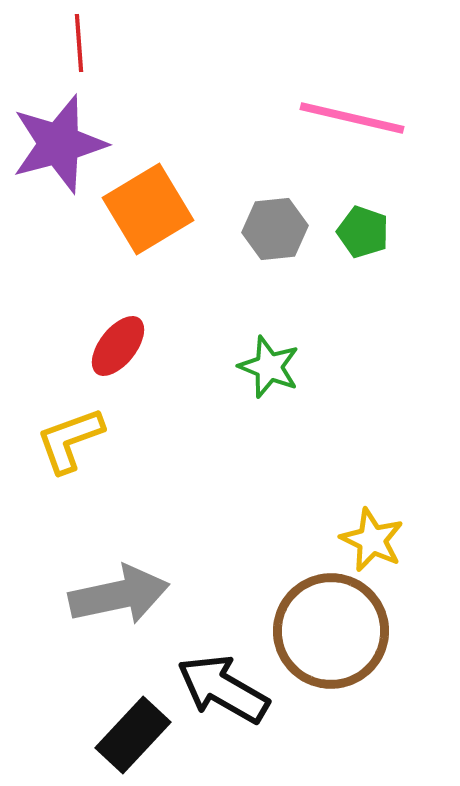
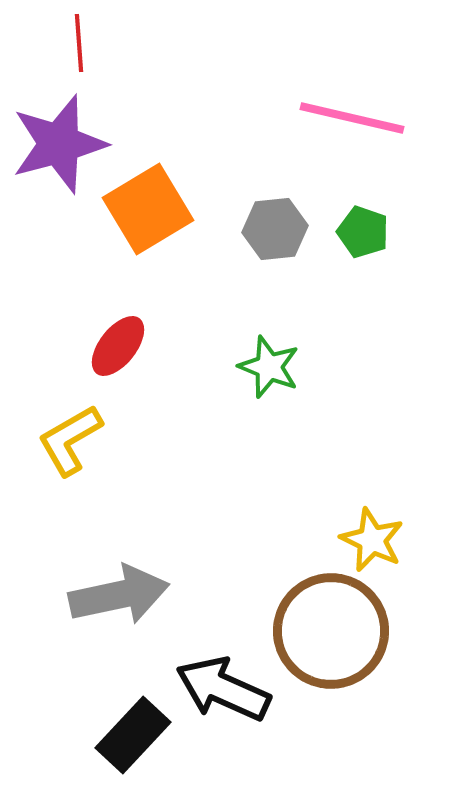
yellow L-shape: rotated 10 degrees counterclockwise
black arrow: rotated 6 degrees counterclockwise
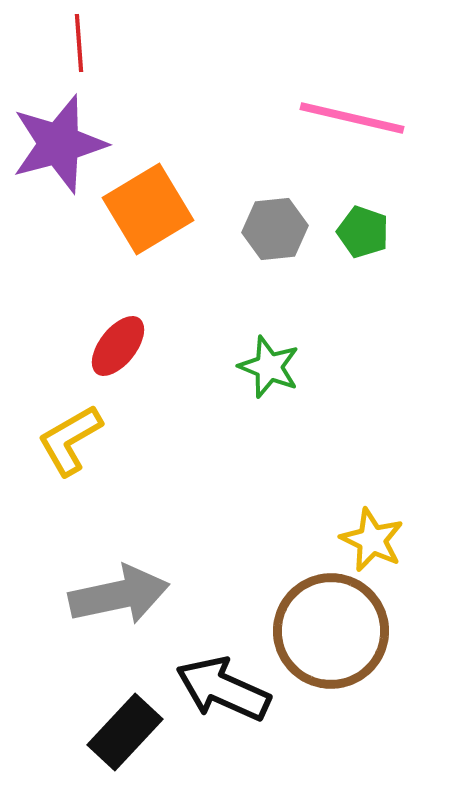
black rectangle: moved 8 px left, 3 px up
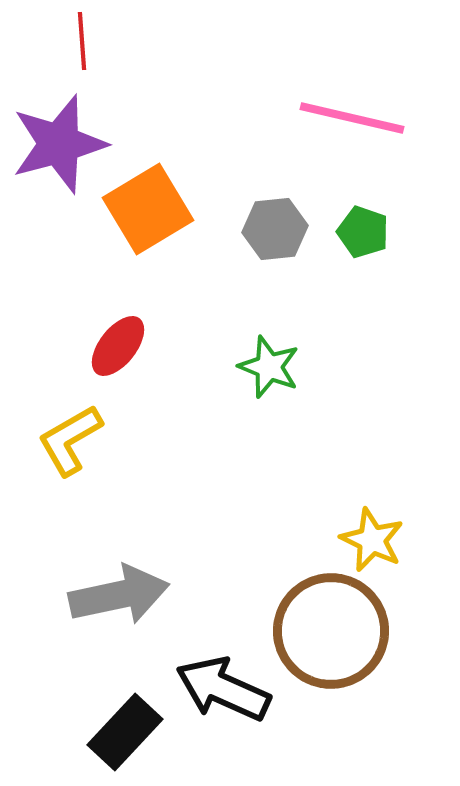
red line: moved 3 px right, 2 px up
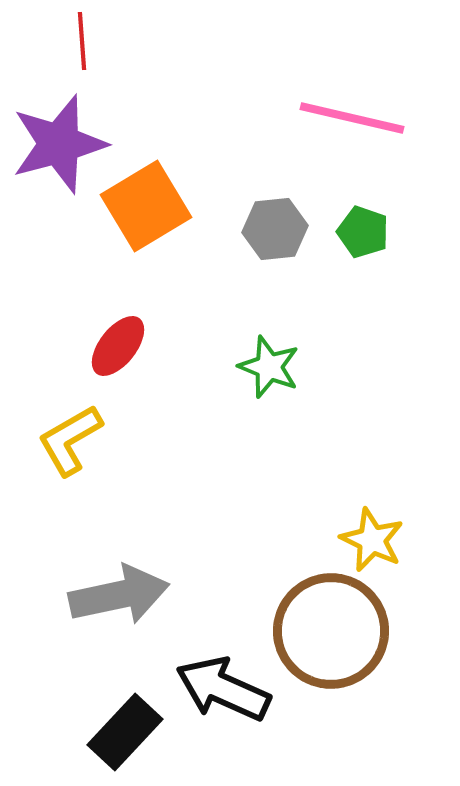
orange square: moved 2 px left, 3 px up
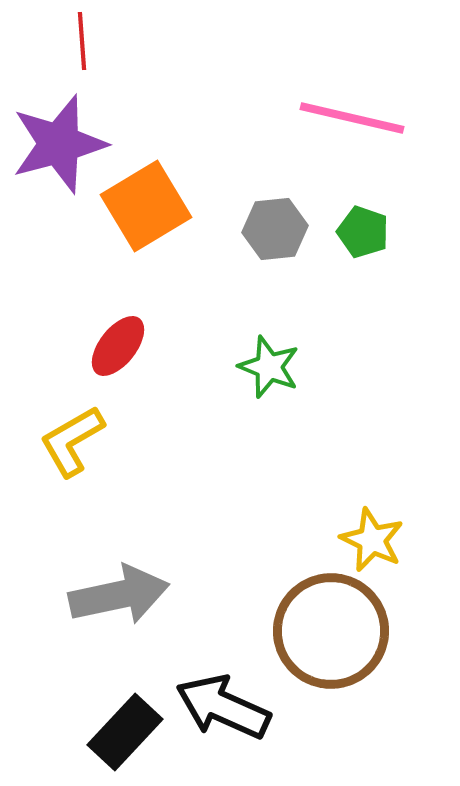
yellow L-shape: moved 2 px right, 1 px down
black arrow: moved 18 px down
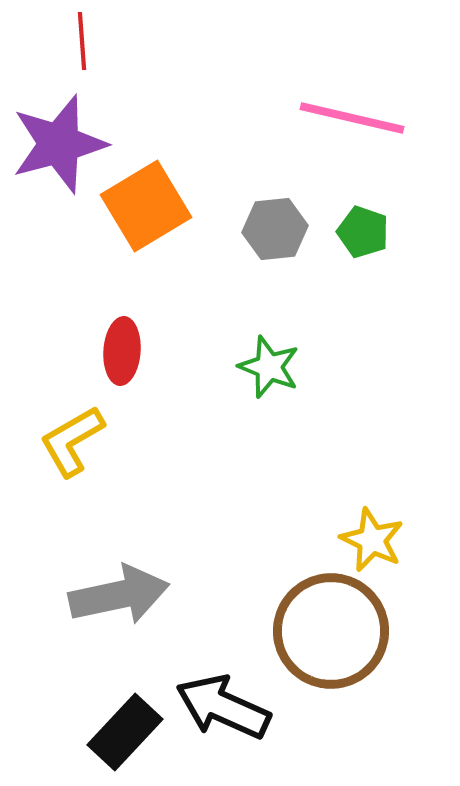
red ellipse: moved 4 px right, 5 px down; rotated 34 degrees counterclockwise
